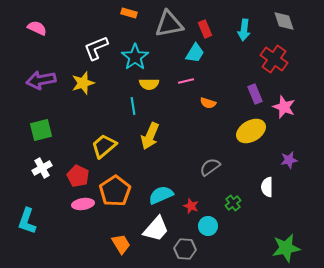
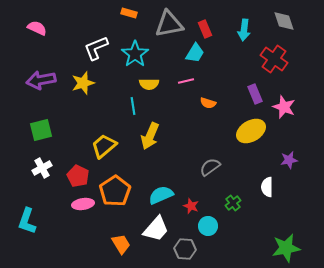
cyan star: moved 3 px up
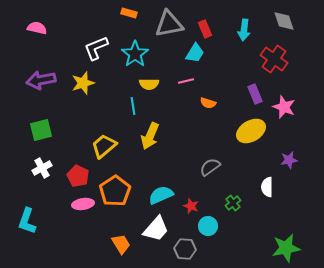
pink semicircle: rotated 12 degrees counterclockwise
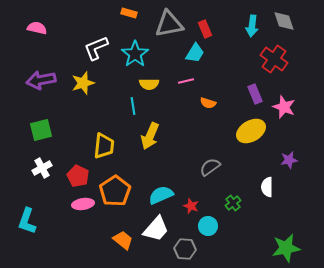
cyan arrow: moved 8 px right, 4 px up
yellow trapezoid: rotated 136 degrees clockwise
orange trapezoid: moved 2 px right, 4 px up; rotated 20 degrees counterclockwise
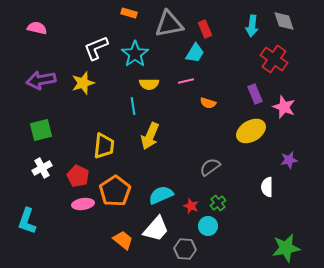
green cross: moved 15 px left
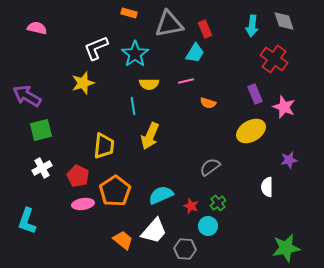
purple arrow: moved 14 px left, 16 px down; rotated 40 degrees clockwise
white trapezoid: moved 2 px left, 2 px down
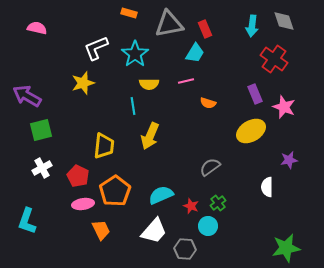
orange trapezoid: moved 22 px left, 10 px up; rotated 25 degrees clockwise
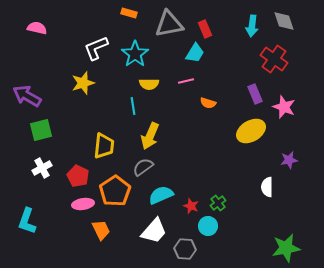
gray semicircle: moved 67 px left
